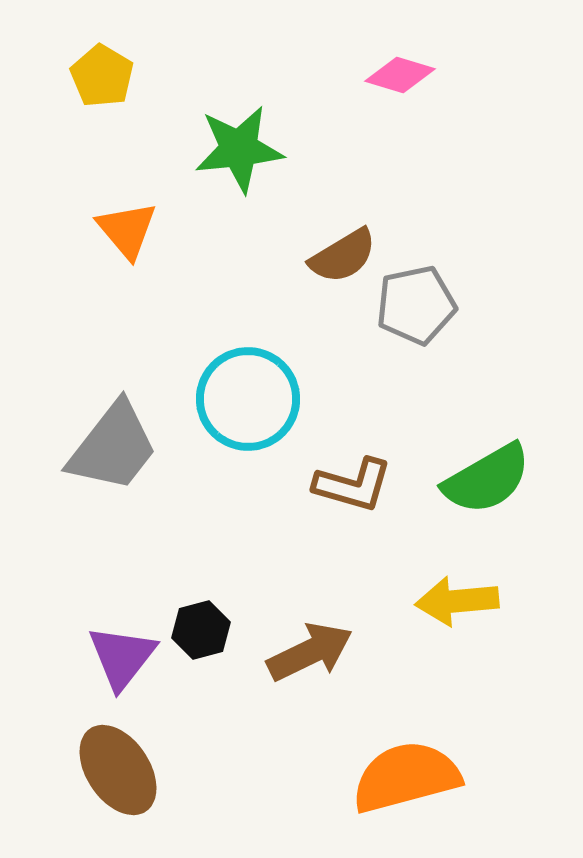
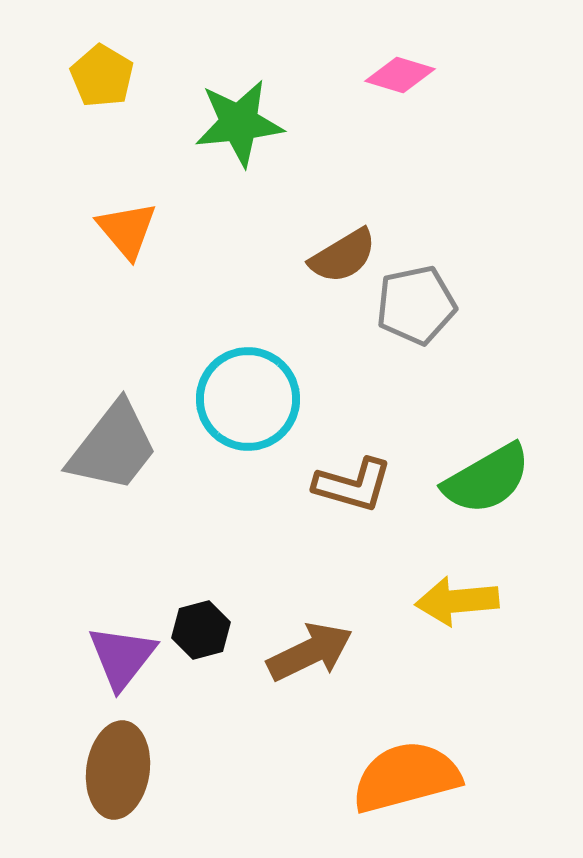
green star: moved 26 px up
brown ellipse: rotated 42 degrees clockwise
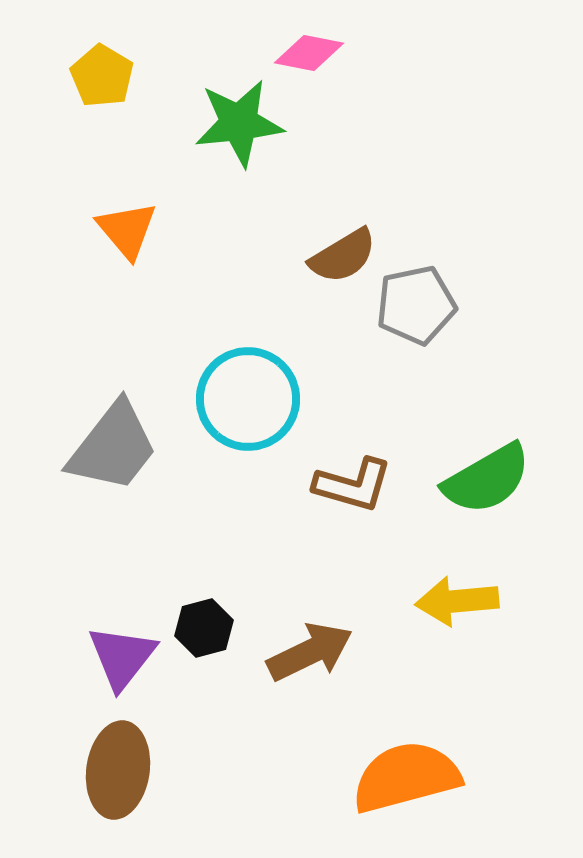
pink diamond: moved 91 px left, 22 px up; rotated 6 degrees counterclockwise
black hexagon: moved 3 px right, 2 px up
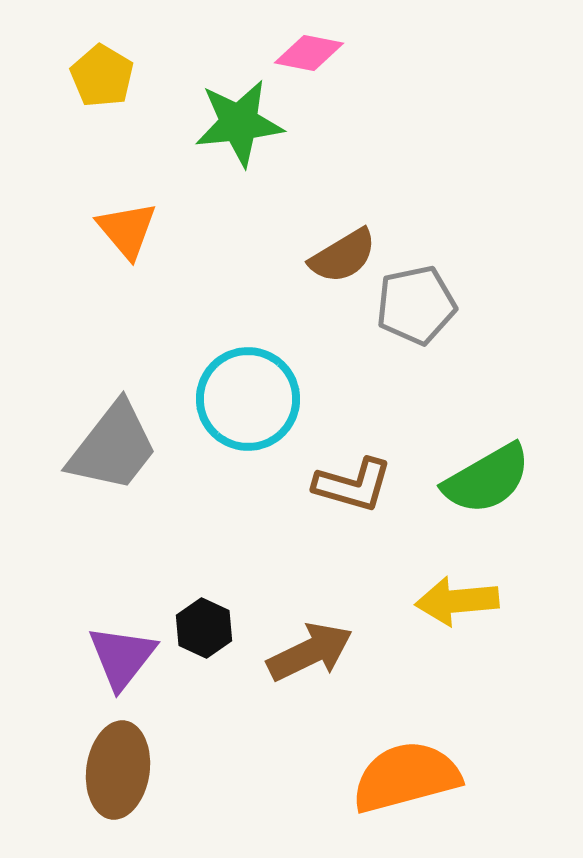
black hexagon: rotated 20 degrees counterclockwise
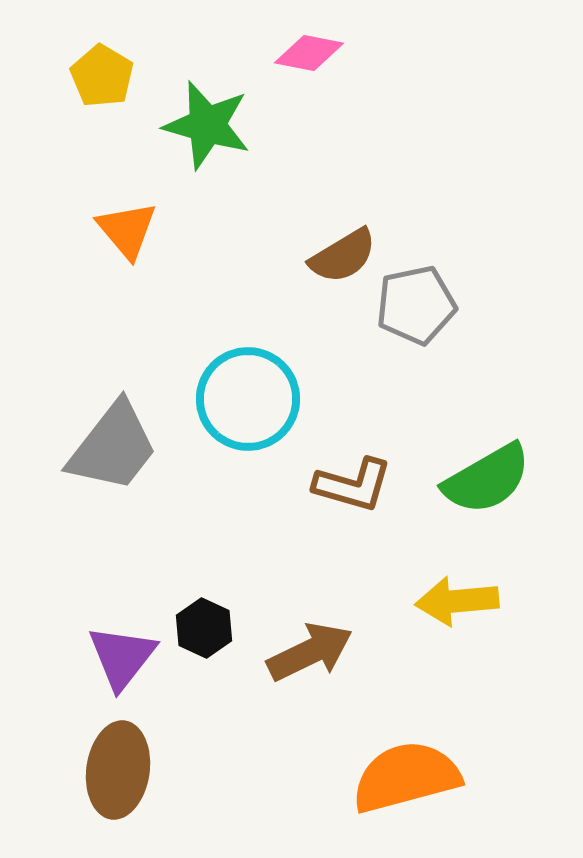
green star: moved 32 px left, 2 px down; rotated 22 degrees clockwise
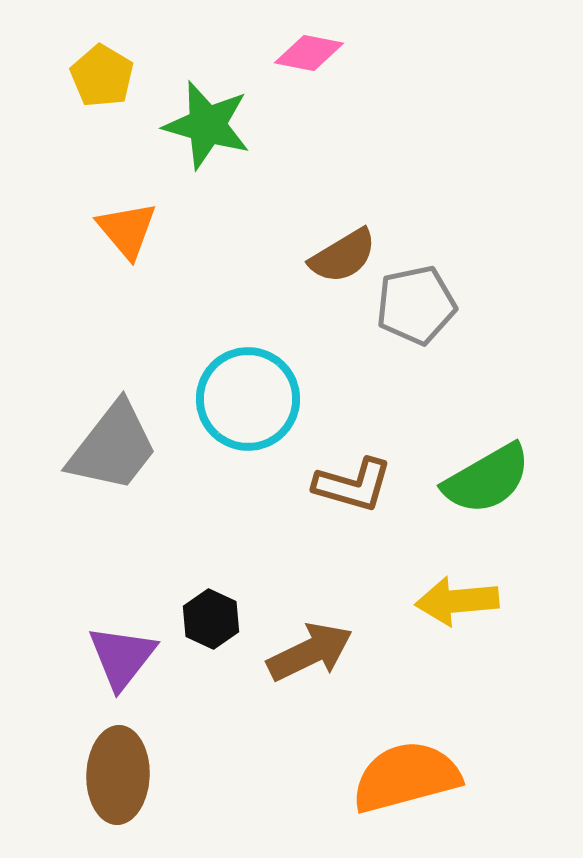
black hexagon: moved 7 px right, 9 px up
brown ellipse: moved 5 px down; rotated 6 degrees counterclockwise
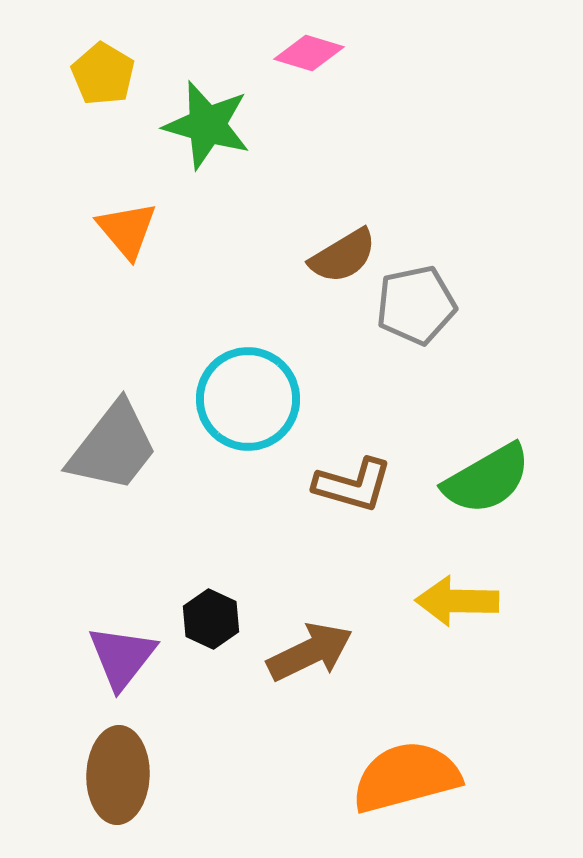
pink diamond: rotated 6 degrees clockwise
yellow pentagon: moved 1 px right, 2 px up
yellow arrow: rotated 6 degrees clockwise
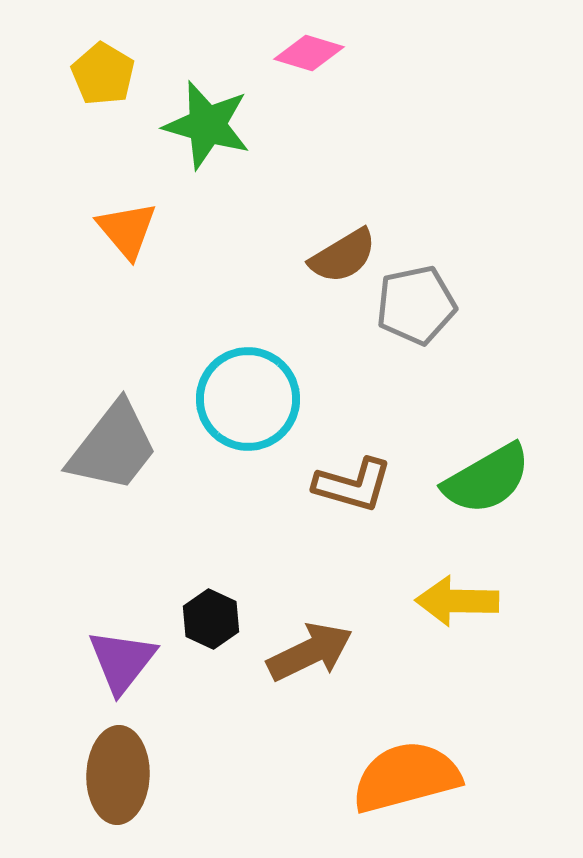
purple triangle: moved 4 px down
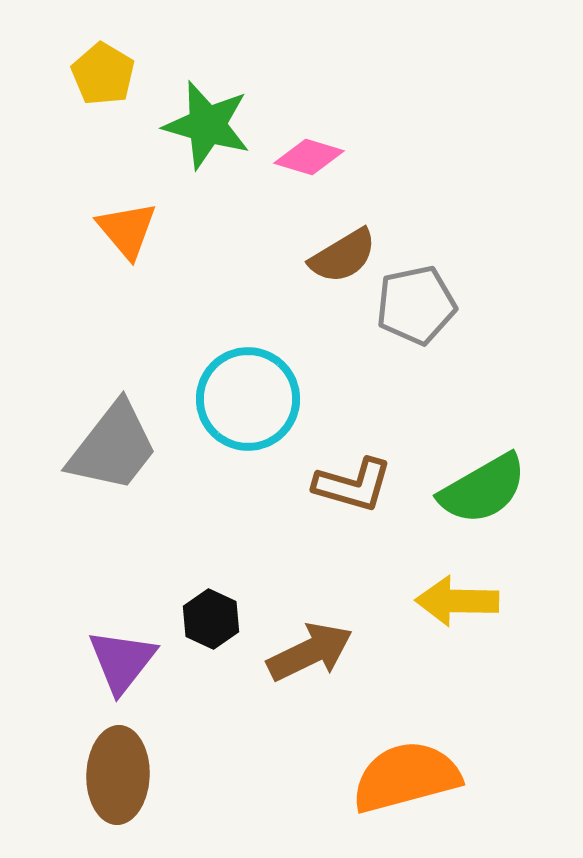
pink diamond: moved 104 px down
green semicircle: moved 4 px left, 10 px down
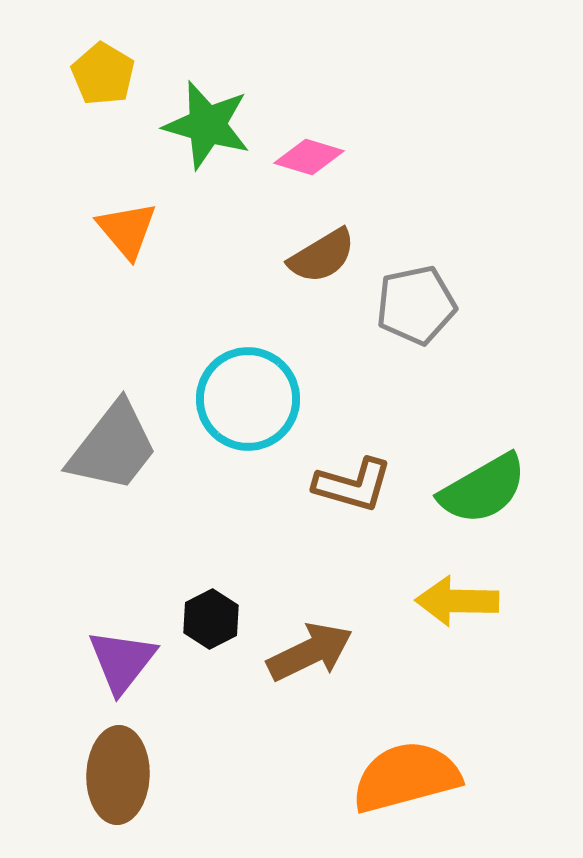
brown semicircle: moved 21 px left
black hexagon: rotated 8 degrees clockwise
